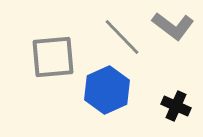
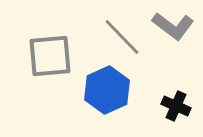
gray square: moved 3 px left, 1 px up
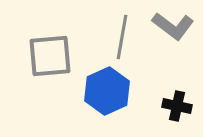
gray line: rotated 54 degrees clockwise
blue hexagon: moved 1 px down
black cross: moved 1 px right; rotated 12 degrees counterclockwise
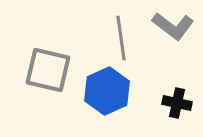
gray line: moved 1 px left, 1 px down; rotated 18 degrees counterclockwise
gray square: moved 2 px left, 14 px down; rotated 18 degrees clockwise
black cross: moved 3 px up
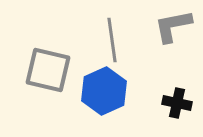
gray L-shape: rotated 132 degrees clockwise
gray line: moved 9 px left, 2 px down
blue hexagon: moved 3 px left
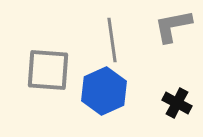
gray square: rotated 9 degrees counterclockwise
black cross: rotated 16 degrees clockwise
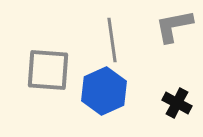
gray L-shape: moved 1 px right
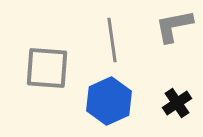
gray square: moved 1 px left, 2 px up
blue hexagon: moved 5 px right, 10 px down
black cross: rotated 28 degrees clockwise
